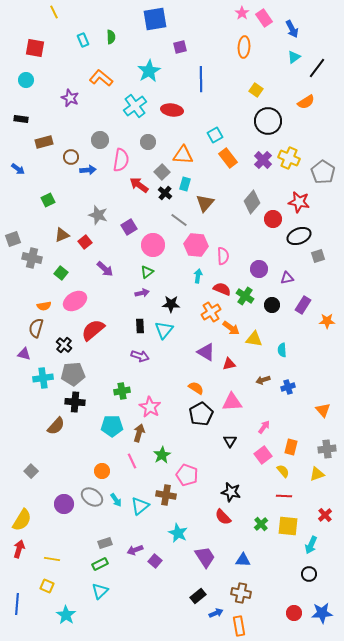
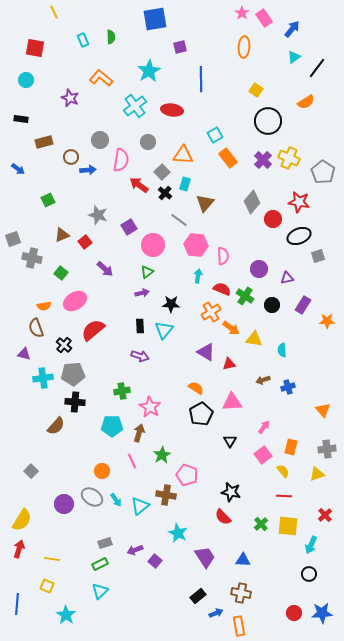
blue arrow at (292, 29): rotated 114 degrees counterclockwise
brown semicircle at (36, 328): rotated 36 degrees counterclockwise
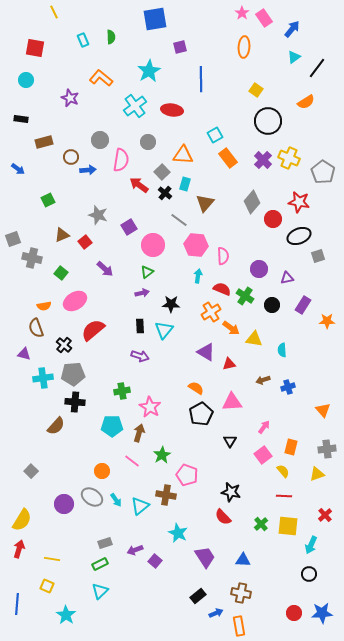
pink line at (132, 461): rotated 28 degrees counterclockwise
